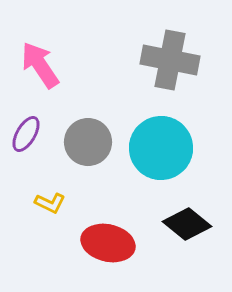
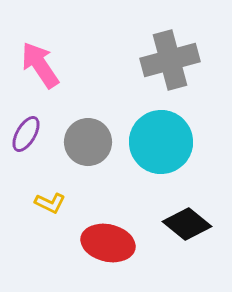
gray cross: rotated 26 degrees counterclockwise
cyan circle: moved 6 px up
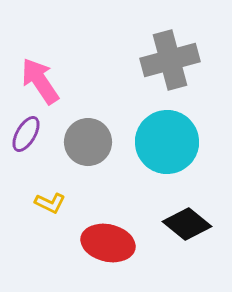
pink arrow: moved 16 px down
cyan circle: moved 6 px right
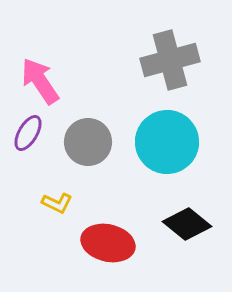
purple ellipse: moved 2 px right, 1 px up
yellow L-shape: moved 7 px right
